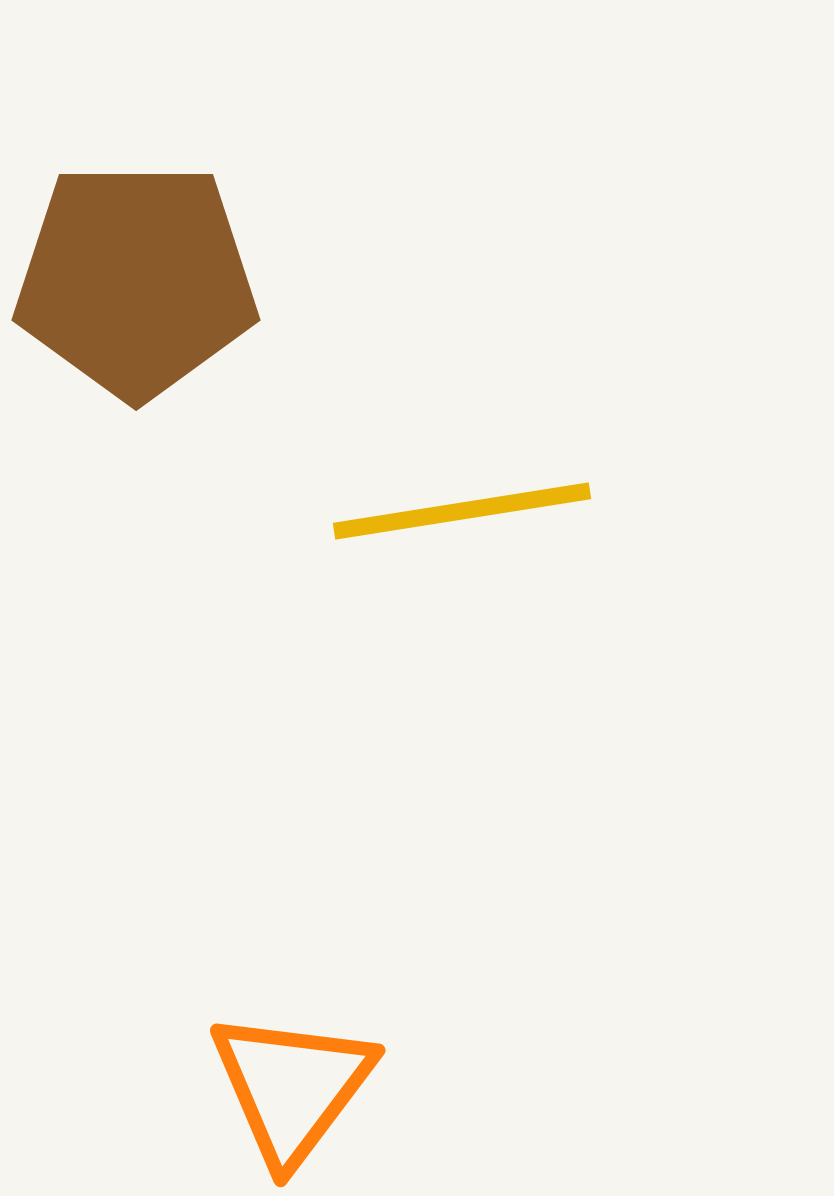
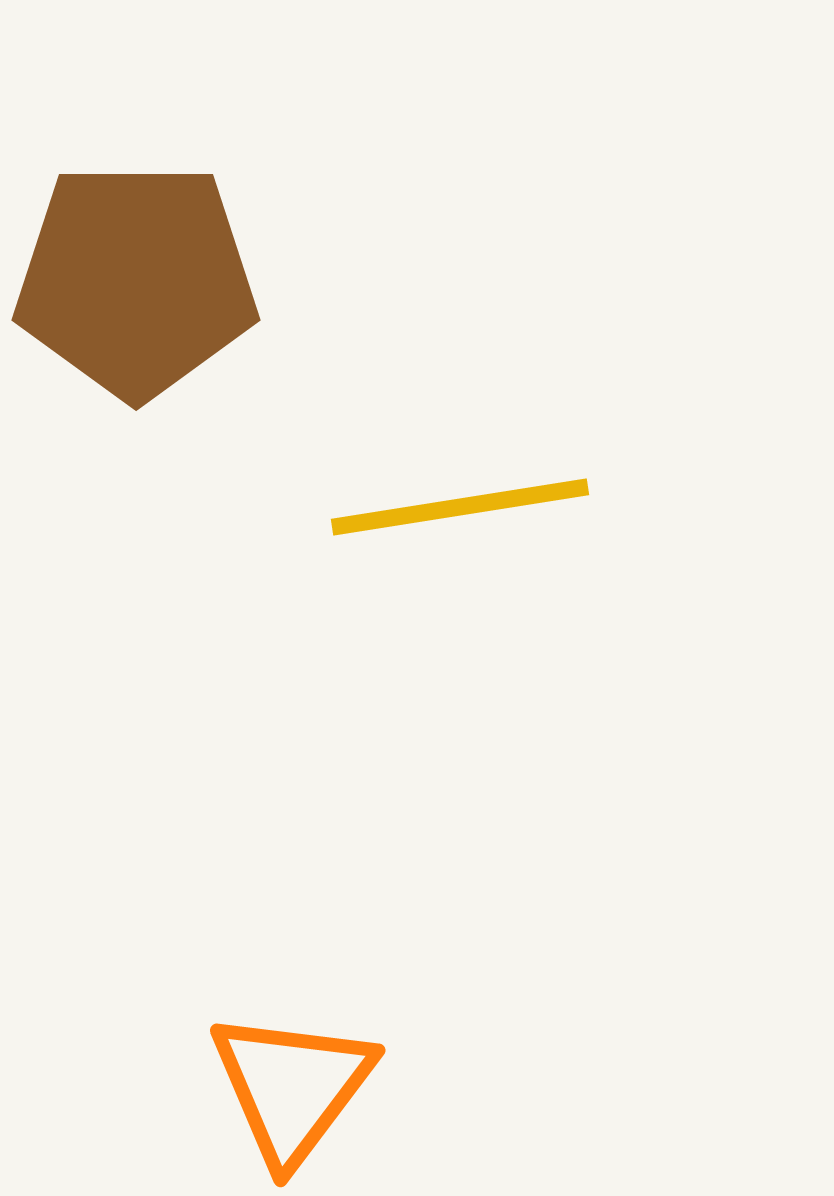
yellow line: moved 2 px left, 4 px up
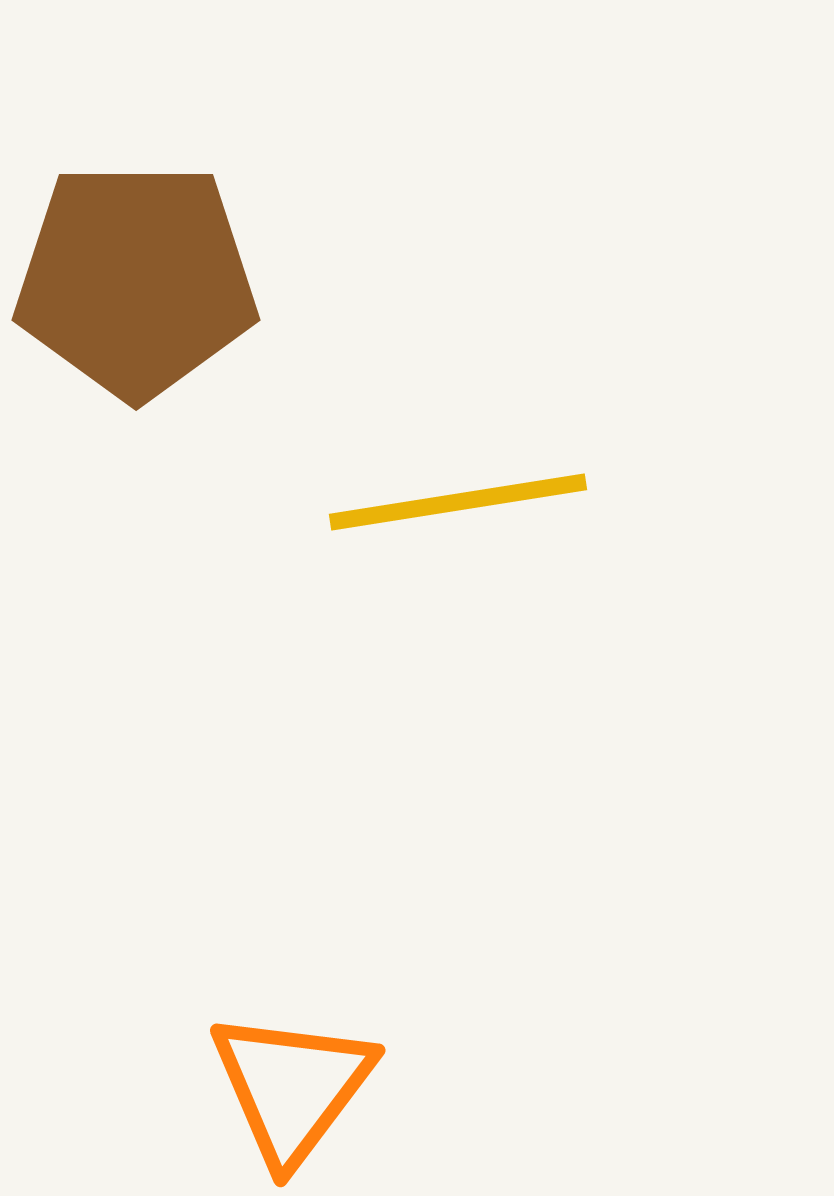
yellow line: moved 2 px left, 5 px up
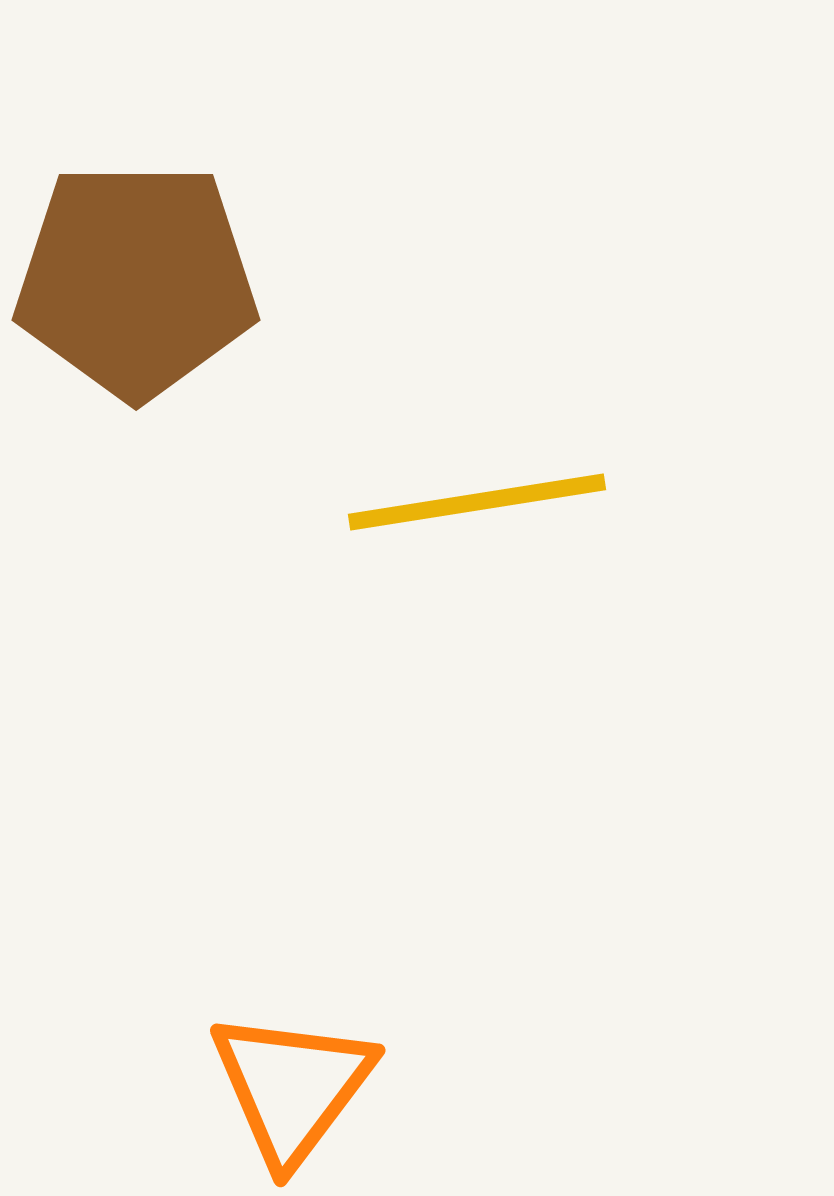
yellow line: moved 19 px right
